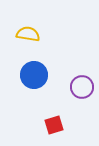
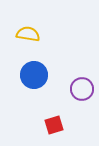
purple circle: moved 2 px down
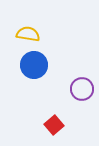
blue circle: moved 10 px up
red square: rotated 24 degrees counterclockwise
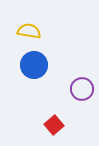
yellow semicircle: moved 1 px right, 3 px up
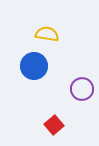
yellow semicircle: moved 18 px right, 3 px down
blue circle: moved 1 px down
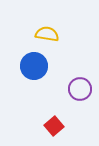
purple circle: moved 2 px left
red square: moved 1 px down
